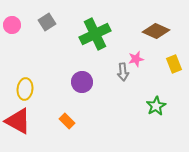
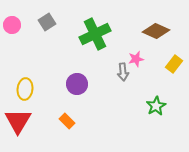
yellow rectangle: rotated 60 degrees clockwise
purple circle: moved 5 px left, 2 px down
red triangle: rotated 32 degrees clockwise
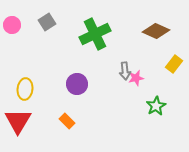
pink star: moved 19 px down
gray arrow: moved 2 px right, 1 px up
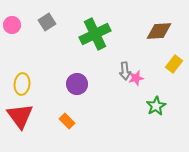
brown diamond: moved 3 px right; rotated 28 degrees counterclockwise
yellow ellipse: moved 3 px left, 5 px up
red triangle: moved 2 px right, 5 px up; rotated 8 degrees counterclockwise
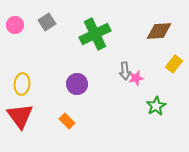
pink circle: moved 3 px right
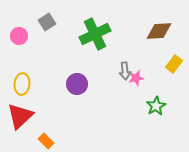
pink circle: moved 4 px right, 11 px down
red triangle: rotated 24 degrees clockwise
orange rectangle: moved 21 px left, 20 px down
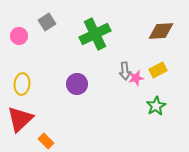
brown diamond: moved 2 px right
yellow rectangle: moved 16 px left, 6 px down; rotated 24 degrees clockwise
red triangle: moved 3 px down
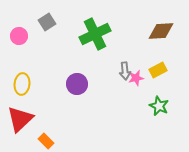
green star: moved 3 px right; rotated 18 degrees counterclockwise
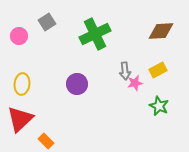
pink star: moved 1 px left, 5 px down
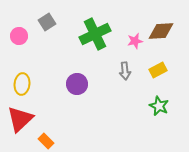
pink star: moved 42 px up
